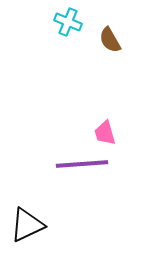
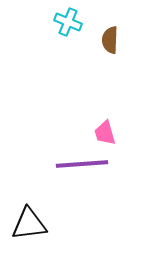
brown semicircle: rotated 32 degrees clockwise
black triangle: moved 2 px right, 1 px up; rotated 18 degrees clockwise
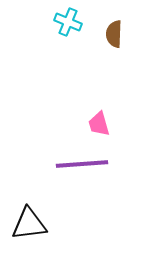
brown semicircle: moved 4 px right, 6 px up
pink trapezoid: moved 6 px left, 9 px up
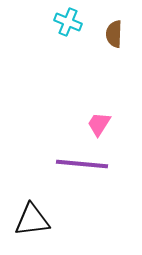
pink trapezoid: rotated 48 degrees clockwise
purple line: rotated 9 degrees clockwise
black triangle: moved 3 px right, 4 px up
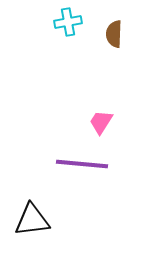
cyan cross: rotated 32 degrees counterclockwise
pink trapezoid: moved 2 px right, 2 px up
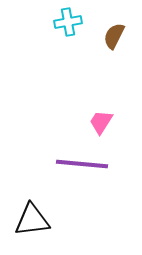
brown semicircle: moved 2 px down; rotated 24 degrees clockwise
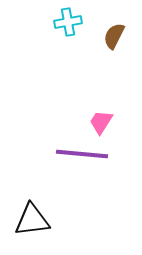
purple line: moved 10 px up
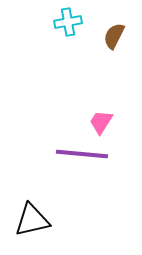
black triangle: rotated 6 degrees counterclockwise
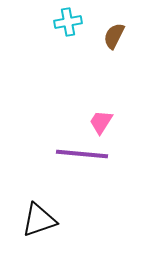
black triangle: moved 7 px right; rotated 6 degrees counterclockwise
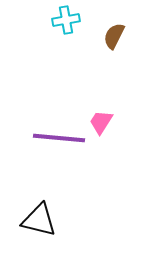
cyan cross: moved 2 px left, 2 px up
purple line: moved 23 px left, 16 px up
black triangle: rotated 33 degrees clockwise
